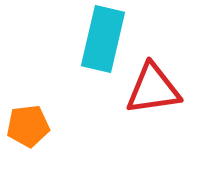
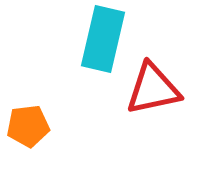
red triangle: rotated 4 degrees counterclockwise
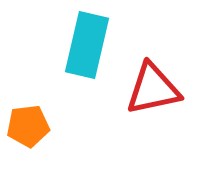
cyan rectangle: moved 16 px left, 6 px down
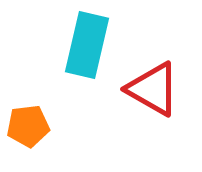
red triangle: rotated 42 degrees clockwise
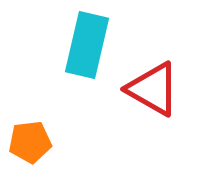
orange pentagon: moved 2 px right, 16 px down
